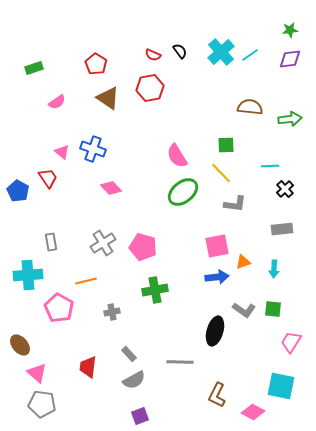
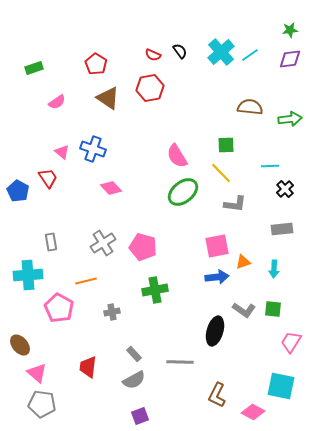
gray rectangle at (129, 354): moved 5 px right
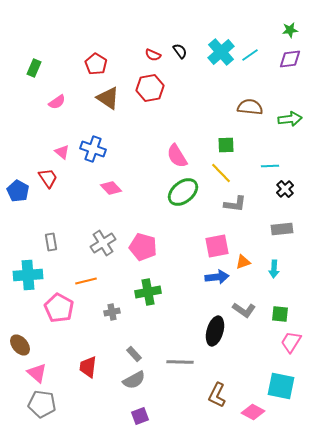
green rectangle at (34, 68): rotated 48 degrees counterclockwise
green cross at (155, 290): moved 7 px left, 2 px down
green square at (273, 309): moved 7 px right, 5 px down
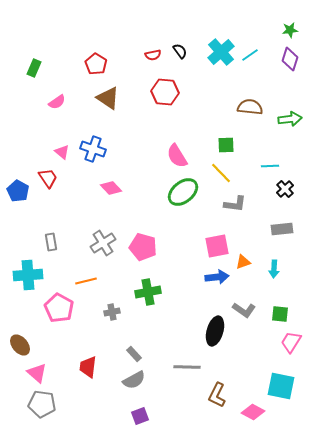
red semicircle at (153, 55): rotated 35 degrees counterclockwise
purple diamond at (290, 59): rotated 65 degrees counterclockwise
red hexagon at (150, 88): moved 15 px right, 4 px down; rotated 16 degrees clockwise
gray line at (180, 362): moved 7 px right, 5 px down
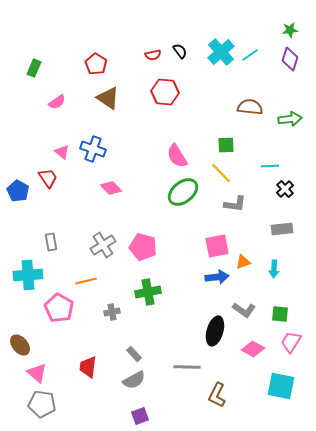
gray cross at (103, 243): moved 2 px down
pink diamond at (253, 412): moved 63 px up
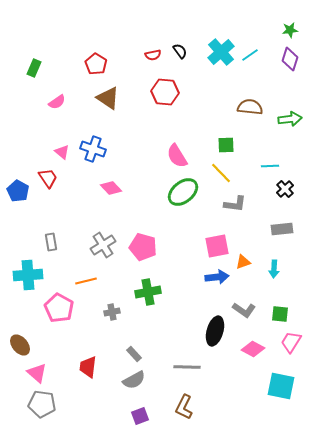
brown L-shape at (217, 395): moved 33 px left, 12 px down
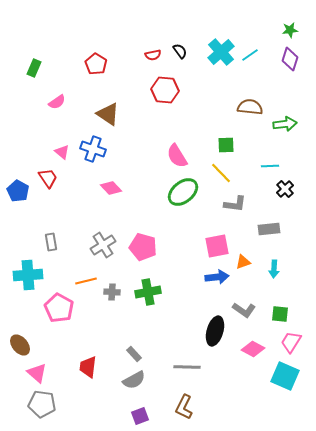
red hexagon at (165, 92): moved 2 px up
brown triangle at (108, 98): moved 16 px down
green arrow at (290, 119): moved 5 px left, 5 px down
gray rectangle at (282, 229): moved 13 px left
gray cross at (112, 312): moved 20 px up; rotated 14 degrees clockwise
cyan square at (281, 386): moved 4 px right, 10 px up; rotated 12 degrees clockwise
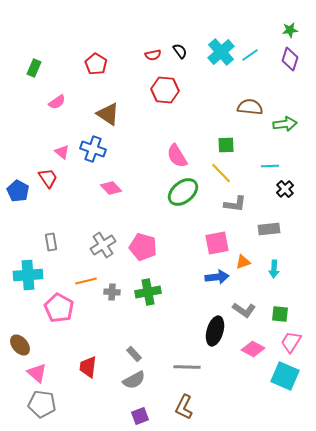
pink square at (217, 246): moved 3 px up
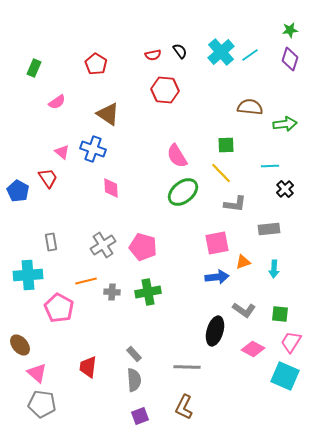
pink diamond at (111, 188): rotated 40 degrees clockwise
gray semicircle at (134, 380): rotated 65 degrees counterclockwise
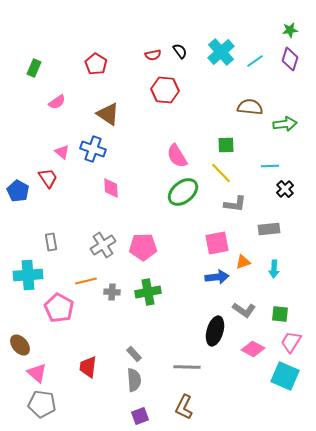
cyan line at (250, 55): moved 5 px right, 6 px down
pink pentagon at (143, 247): rotated 16 degrees counterclockwise
